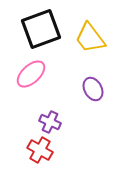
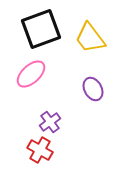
purple cross: rotated 30 degrees clockwise
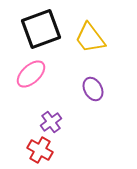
purple cross: moved 1 px right
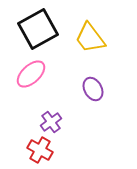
black square: moved 3 px left; rotated 9 degrees counterclockwise
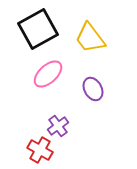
pink ellipse: moved 17 px right
purple cross: moved 7 px right, 4 px down
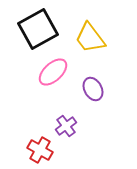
pink ellipse: moved 5 px right, 2 px up
purple cross: moved 8 px right
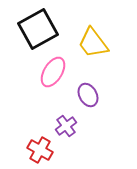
yellow trapezoid: moved 3 px right, 5 px down
pink ellipse: rotated 16 degrees counterclockwise
purple ellipse: moved 5 px left, 6 px down
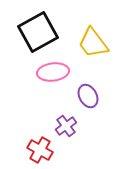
black square: moved 3 px down
pink ellipse: rotated 52 degrees clockwise
purple ellipse: moved 1 px down
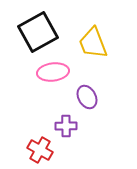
yellow trapezoid: rotated 16 degrees clockwise
purple ellipse: moved 1 px left, 1 px down
purple cross: rotated 35 degrees clockwise
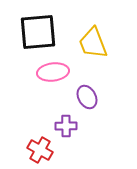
black square: rotated 24 degrees clockwise
